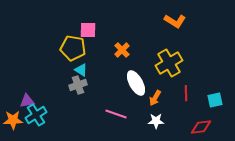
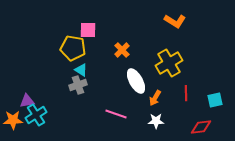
white ellipse: moved 2 px up
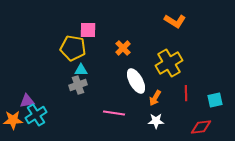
orange cross: moved 1 px right, 2 px up
cyan triangle: rotated 32 degrees counterclockwise
pink line: moved 2 px left, 1 px up; rotated 10 degrees counterclockwise
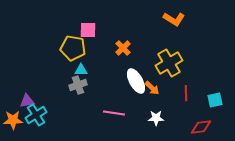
orange L-shape: moved 1 px left, 2 px up
orange arrow: moved 3 px left, 10 px up; rotated 77 degrees counterclockwise
white star: moved 3 px up
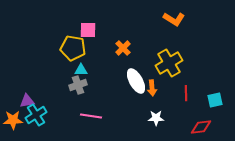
orange arrow: rotated 42 degrees clockwise
pink line: moved 23 px left, 3 px down
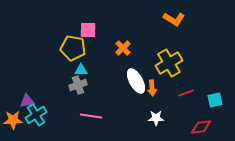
red line: rotated 70 degrees clockwise
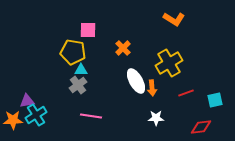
yellow pentagon: moved 4 px down
gray cross: rotated 18 degrees counterclockwise
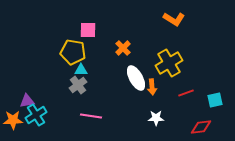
white ellipse: moved 3 px up
orange arrow: moved 1 px up
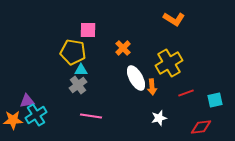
white star: moved 3 px right; rotated 14 degrees counterclockwise
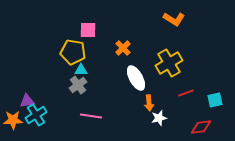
orange arrow: moved 3 px left, 16 px down
